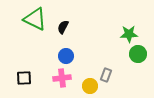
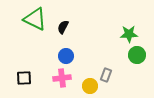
green circle: moved 1 px left, 1 px down
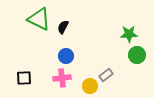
green triangle: moved 4 px right
gray rectangle: rotated 32 degrees clockwise
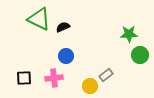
black semicircle: rotated 40 degrees clockwise
green circle: moved 3 px right
pink cross: moved 8 px left
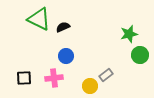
green star: rotated 12 degrees counterclockwise
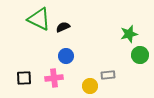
gray rectangle: moved 2 px right; rotated 32 degrees clockwise
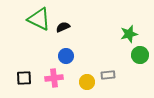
yellow circle: moved 3 px left, 4 px up
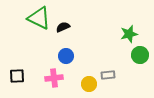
green triangle: moved 1 px up
black square: moved 7 px left, 2 px up
yellow circle: moved 2 px right, 2 px down
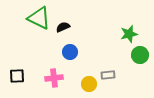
blue circle: moved 4 px right, 4 px up
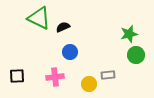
green circle: moved 4 px left
pink cross: moved 1 px right, 1 px up
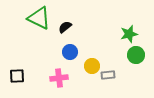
black semicircle: moved 2 px right; rotated 16 degrees counterclockwise
pink cross: moved 4 px right, 1 px down
yellow circle: moved 3 px right, 18 px up
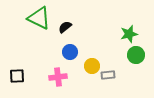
pink cross: moved 1 px left, 1 px up
